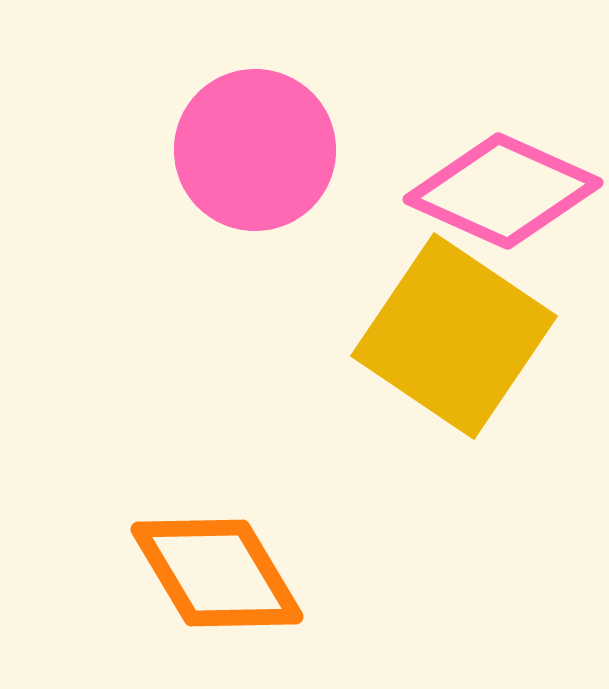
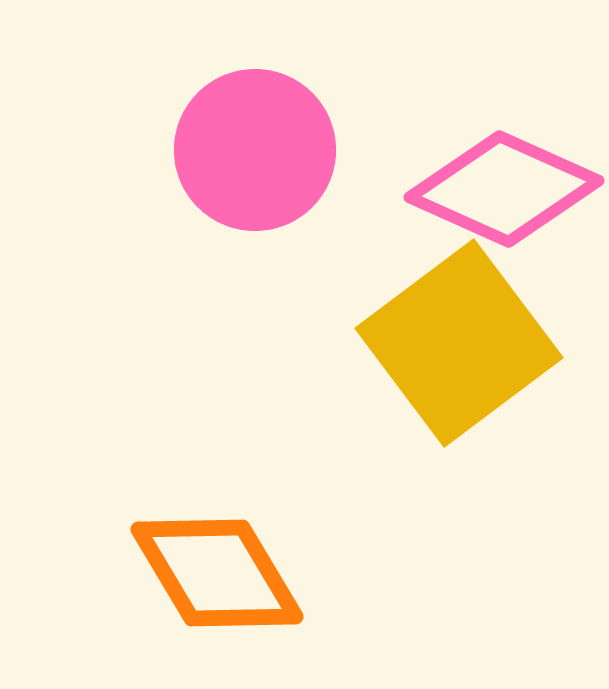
pink diamond: moved 1 px right, 2 px up
yellow square: moved 5 px right, 7 px down; rotated 19 degrees clockwise
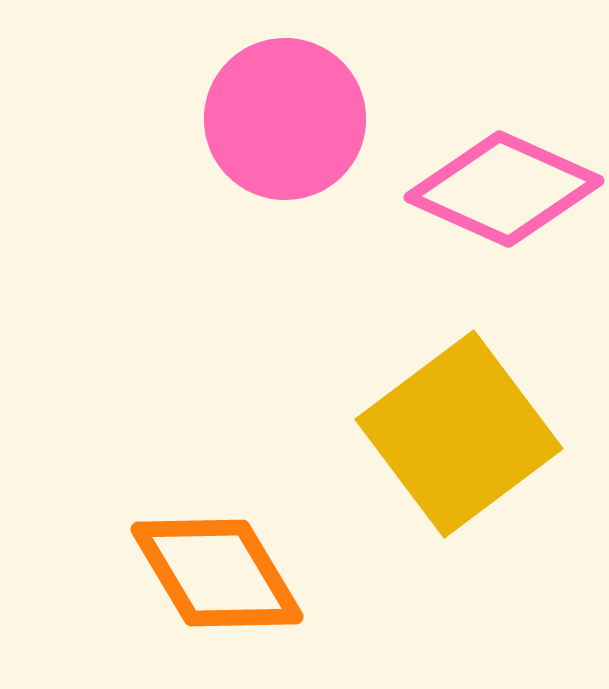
pink circle: moved 30 px right, 31 px up
yellow square: moved 91 px down
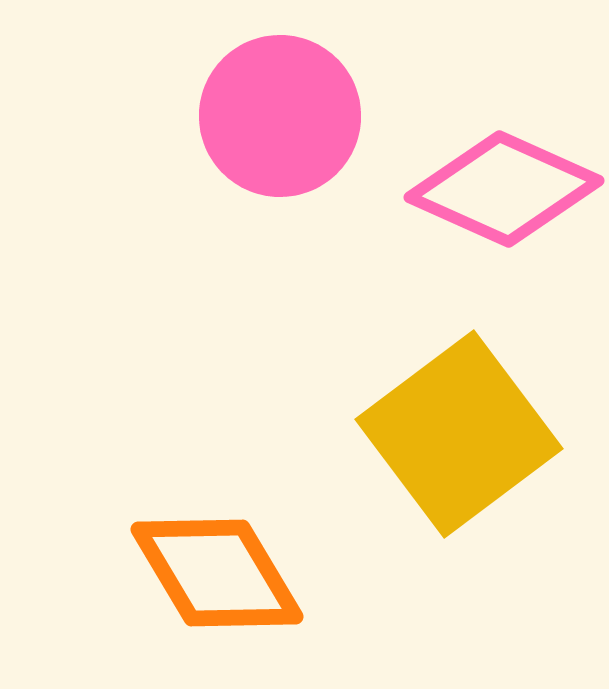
pink circle: moved 5 px left, 3 px up
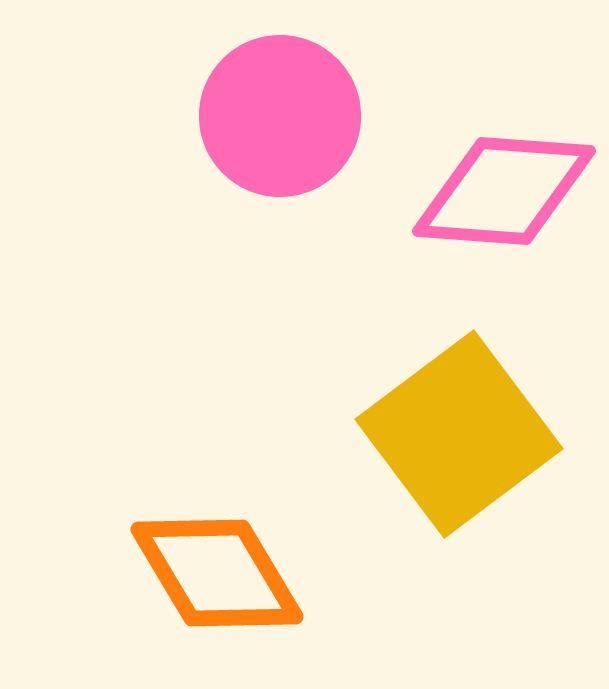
pink diamond: moved 2 px down; rotated 20 degrees counterclockwise
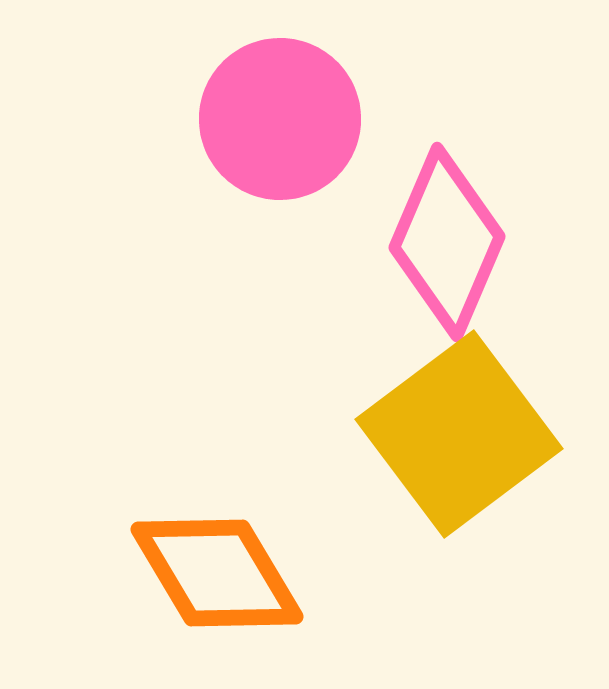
pink circle: moved 3 px down
pink diamond: moved 57 px left, 51 px down; rotated 71 degrees counterclockwise
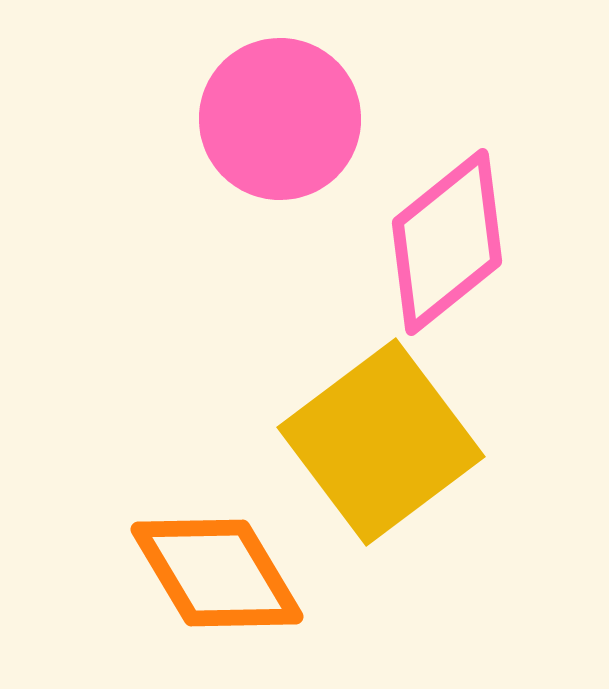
pink diamond: rotated 28 degrees clockwise
yellow square: moved 78 px left, 8 px down
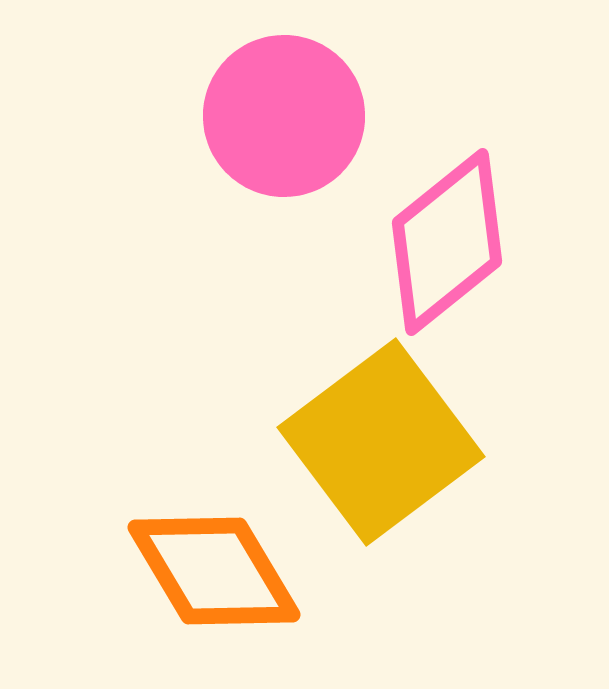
pink circle: moved 4 px right, 3 px up
orange diamond: moved 3 px left, 2 px up
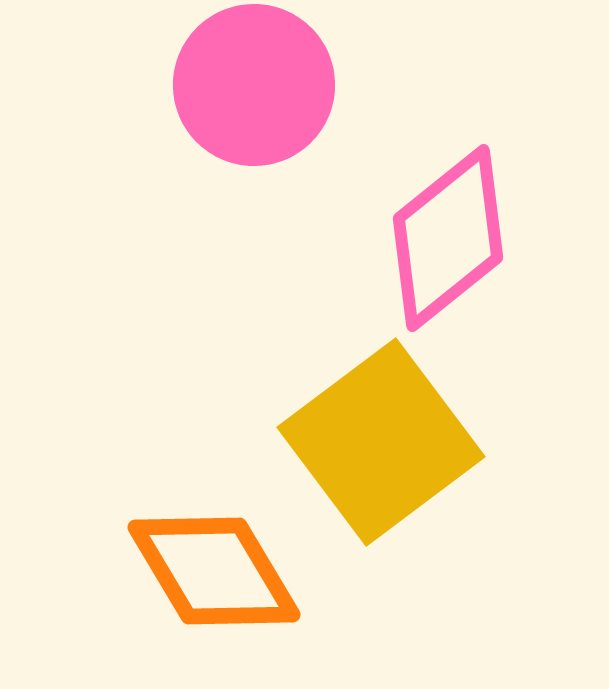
pink circle: moved 30 px left, 31 px up
pink diamond: moved 1 px right, 4 px up
